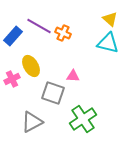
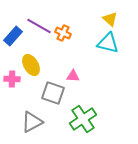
yellow ellipse: moved 1 px up
pink cross: rotated 28 degrees clockwise
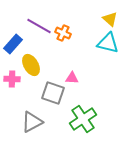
blue rectangle: moved 8 px down
pink triangle: moved 1 px left, 2 px down
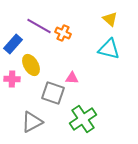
cyan triangle: moved 1 px right, 6 px down
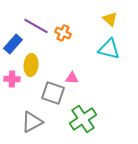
purple line: moved 3 px left
yellow ellipse: rotated 35 degrees clockwise
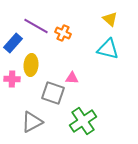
blue rectangle: moved 1 px up
cyan triangle: moved 1 px left
green cross: moved 2 px down
